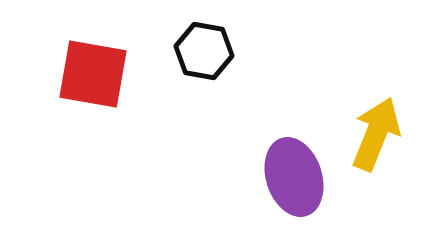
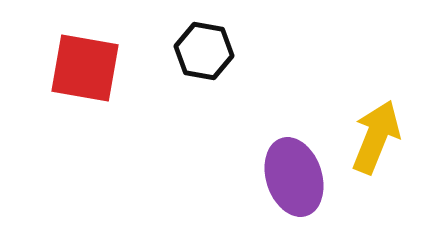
red square: moved 8 px left, 6 px up
yellow arrow: moved 3 px down
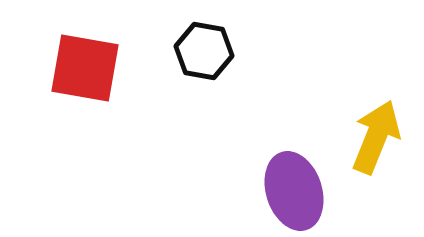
purple ellipse: moved 14 px down
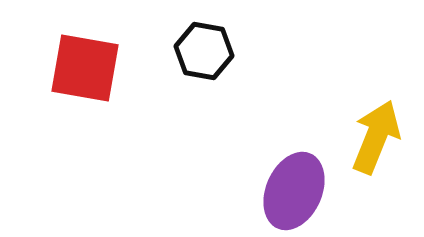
purple ellipse: rotated 42 degrees clockwise
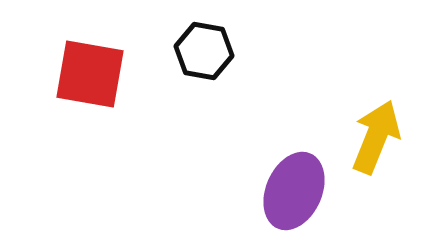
red square: moved 5 px right, 6 px down
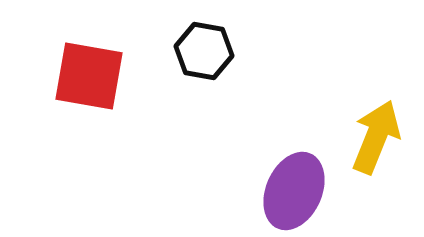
red square: moved 1 px left, 2 px down
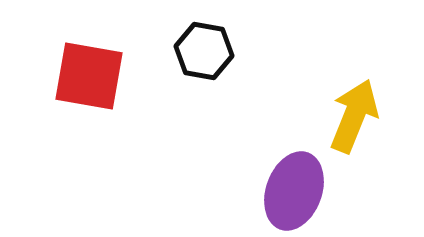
yellow arrow: moved 22 px left, 21 px up
purple ellipse: rotated 4 degrees counterclockwise
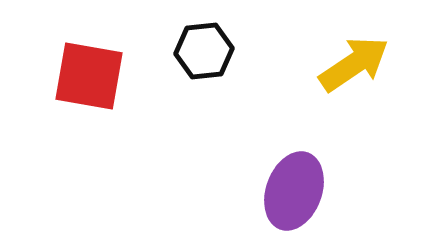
black hexagon: rotated 16 degrees counterclockwise
yellow arrow: moved 52 px up; rotated 34 degrees clockwise
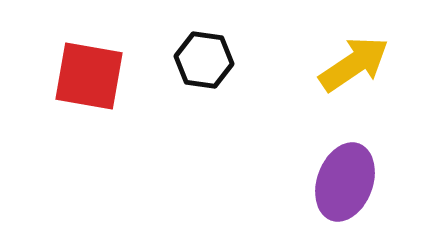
black hexagon: moved 9 px down; rotated 14 degrees clockwise
purple ellipse: moved 51 px right, 9 px up
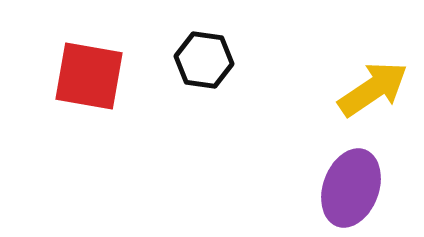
yellow arrow: moved 19 px right, 25 px down
purple ellipse: moved 6 px right, 6 px down
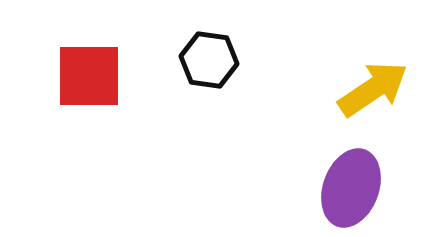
black hexagon: moved 5 px right
red square: rotated 10 degrees counterclockwise
